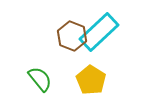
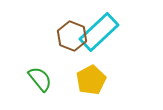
yellow pentagon: rotated 12 degrees clockwise
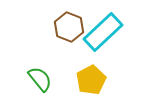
cyan rectangle: moved 4 px right
brown hexagon: moved 3 px left, 9 px up
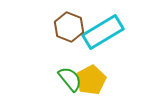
cyan rectangle: rotated 12 degrees clockwise
green semicircle: moved 30 px right
